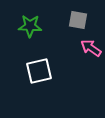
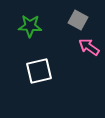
gray square: rotated 18 degrees clockwise
pink arrow: moved 2 px left, 1 px up
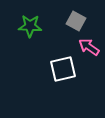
gray square: moved 2 px left, 1 px down
white square: moved 24 px right, 2 px up
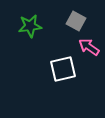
green star: rotated 10 degrees counterclockwise
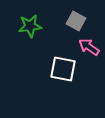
white square: rotated 24 degrees clockwise
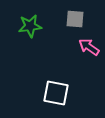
gray square: moved 1 px left, 2 px up; rotated 24 degrees counterclockwise
white square: moved 7 px left, 24 px down
